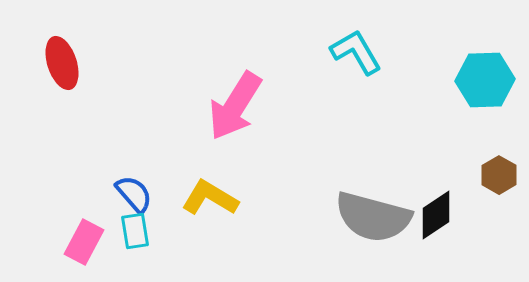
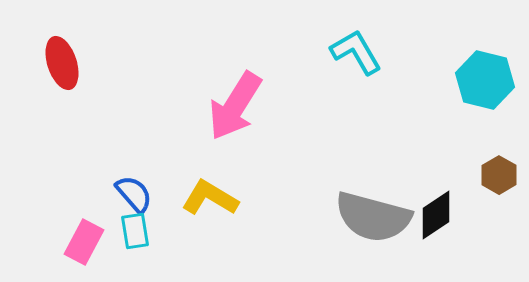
cyan hexagon: rotated 16 degrees clockwise
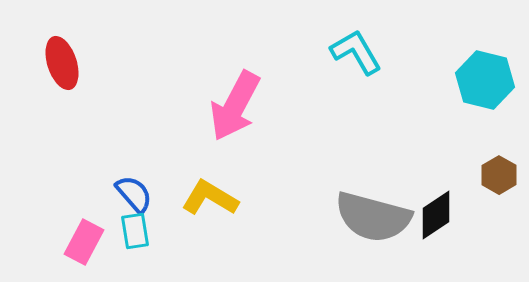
pink arrow: rotated 4 degrees counterclockwise
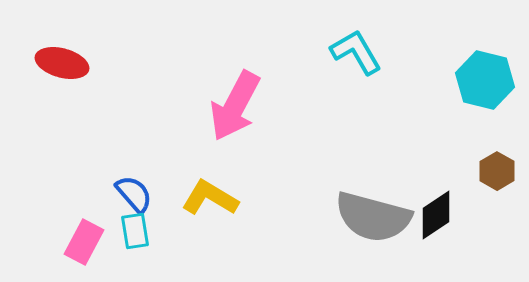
red ellipse: rotated 57 degrees counterclockwise
brown hexagon: moved 2 px left, 4 px up
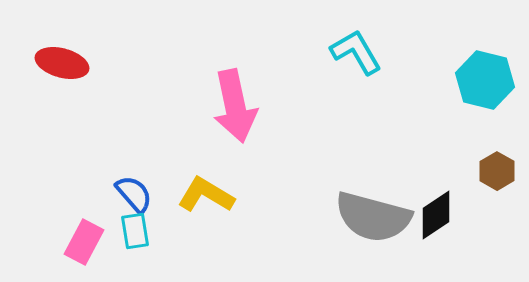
pink arrow: rotated 40 degrees counterclockwise
yellow L-shape: moved 4 px left, 3 px up
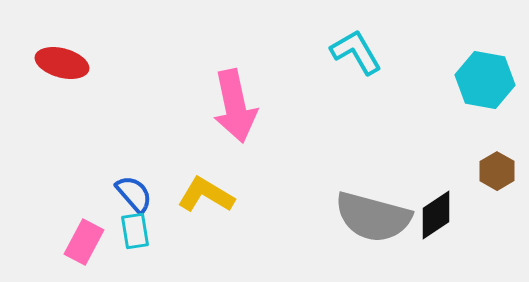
cyan hexagon: rotated 4 degrees counterclockwise
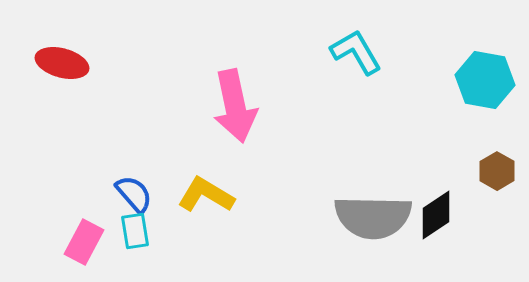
gray semicircle: rotated 14 degrees counterclockwise
